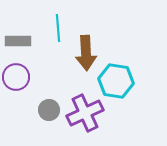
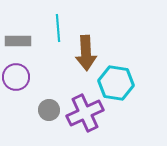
cyan hexagon: moved 2 px down
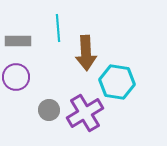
cyan hexagon: moved 1 px right, 1 px up
purple cross: rotated 6 degrees counterclockwise
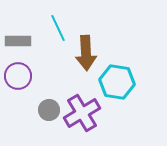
cyan line: rotated 20 degrees counterclockwise
purple circle: moved 2 px right, 1 px up
purple cross: moved 3 px left
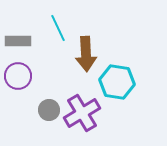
brown arrow: moved 1 px down
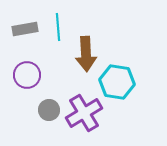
cyan line: moved 1 px up; rotated 20 degrees clockwise
gray rectangle: moved 7 px right, 12 px up; rotated 10 degrees counterclockwise
purple circle: moved 9 px right, 1 px up
purple cross: moved 2 px right
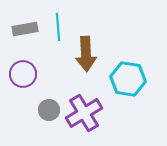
purple circle: moved 4 px left, 1 px up
cyan hexagon: moved 11 px right, 3 px up
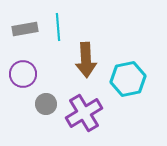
brown arrow: moved 6 px down
cyan hexagon: rotated 20 degrees counterclockwise
gray circle: moved 3 px left, 6 px up
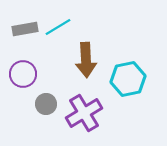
cyan line: rotated 64 degrees clockwise
